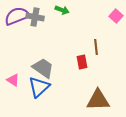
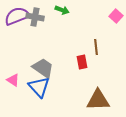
blue triangle: rotated 30 degrees counterclockwise
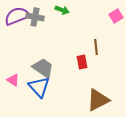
pink square: rotated 16 degrees clockwise
brown triangle: rotated 25 degrees counterclockwise
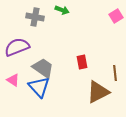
purple semicircle: moved 31 px down
brown line: moved 19 px right, 26 px down
brown triangle: moved 8 px up
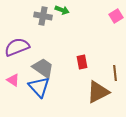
gray cross: moved 8 px right, 1 px up
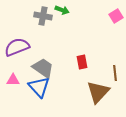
pink triangle: rotated 32 degrees counterclockwise
brown triangle: rotated 20 degrees counterclockwise
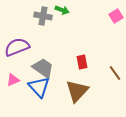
brown line: rotated 28 degrees counterclockwise
pink triangle: rotated 24 degrees counterclockwise
brown triangle: moved 21 px left, 1 px up
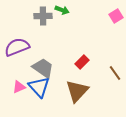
gray cross: rotated 12 degrees counterclockwise
red rectangle: rotated 56 degrees clockwise
pink triangle: moved 6 px right, 7 px down
